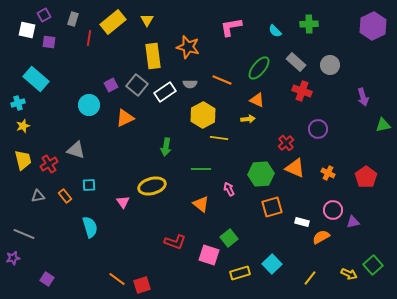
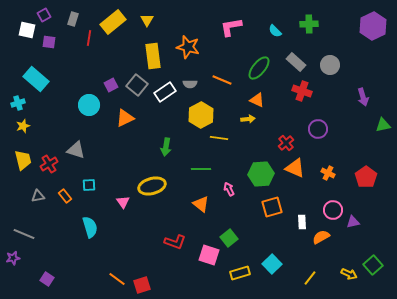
yellow hexagon at (203, 115): moved 2 px left
white rectangle at (302, 222): rotated 72 degrees clockwise
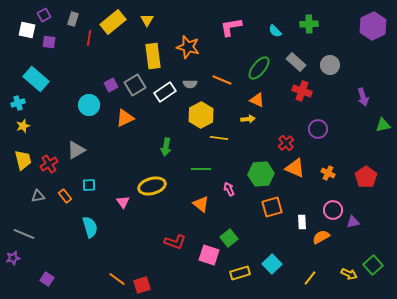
gray square at (137, 85): moved 2 px left; rotated 20 degrees clockwise
gray triangle at (76, 150): rotated 48 degrees counterclockwise
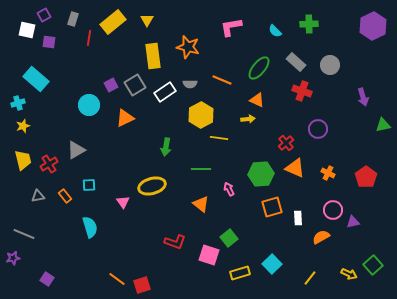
white rectangle at (302, 222): moved 4 px left, 4 px up
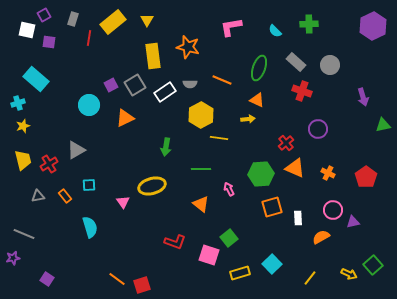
green ellipse at (259, 68): rotated 20 degrees counterclockwise
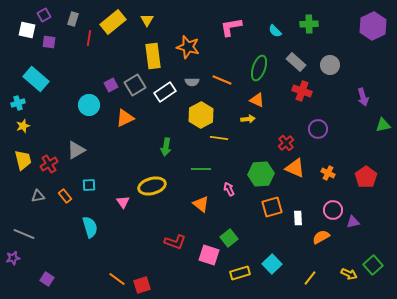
gray semicircle at (190, 84): moved 2 px right, 2 px up
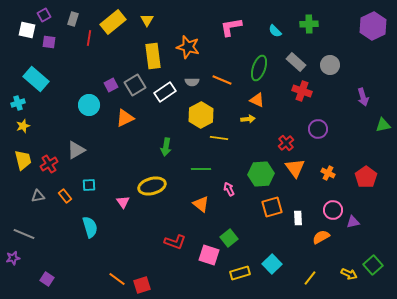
orange triangle at (295, 168): rotated 30 degrees clockwise
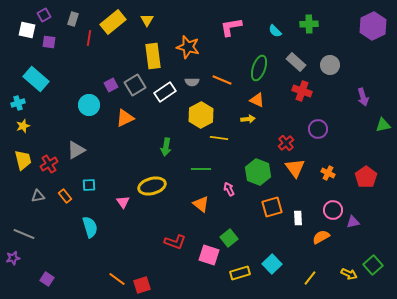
green hexagon at (261, 174): moved 3 px left, 2 px up; rotated 25 degrees clockwise
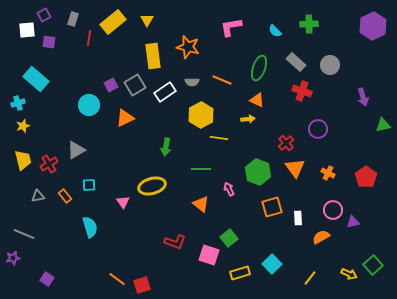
white square at (27, 30): rotated 18 degrees counterclockwise
